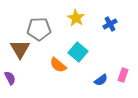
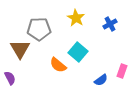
pink rectangle: moved 1 px left, 4 px up
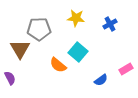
yellow star: rotated 24 degrees counterclockwise
pink rectangle: moved 4 px right, 2 px up; rotated 40 degrees clockwise
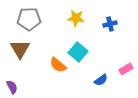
blue cross: rotated 16 degrees clockwise
gray pentagon: moved 10 px left, 10 px up
purple semicircle: moved 2 px right, 9 px down
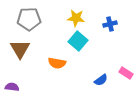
cyan square: moved 11 px up
orange semicircle: moved 1 px left, 2 px up; rotated 30 degrees counterclockwise
pink rectangle: moved 4 px down; rotated 64 degrees clockwise
purple semicircle: rotated 56 degrees counterclockwise
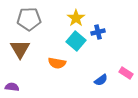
yellow star: rotated 30 degrees clockwise
blue cross: moved 12 px left, 8 px down
cyan square: moved 2 px left
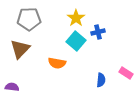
brown triangle: rotated 15 degrees clockwise
blue semicircle: rotated 48 degrees counterclockwise
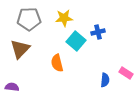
yellow star: moved 12 px left; rotated 30 degrees clockwise
orange semicircle: rotated 66 degrees clockwise
blue semicircle: moved 4 px right
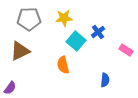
blue cross: rotated 24 degrees counterclockwise
brown triangle: moved 2 px down; rotated 20 degrees clockwise
orange semicircle: moved 6 px right, 2 px down
pink rectangle: moved 23 px up
purple semicircle: moved 2 px left, 1 px down; rotated 120 degrees clockwise
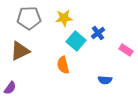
gray pentagon: moved 1 px up
blue cross: moved 1 px down
blue semicircle: rotated 88 degrees clockwise
